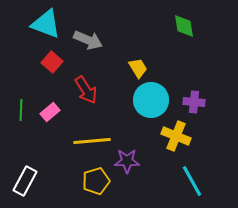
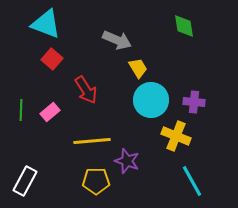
gray arrow: moved 29 px right
red square: moved 3 px up
purple star: rotated 20 degrees clockwise
yellow pentagon: rotated 16 degrees clockwise
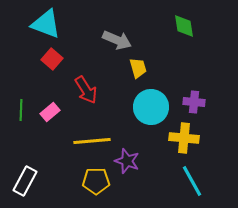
yellow trapezoid: rotated 15 degrees clockwise
cyan circle: moved 7 px down
yellow cross: moved 8 px right, 2 px down; rotated 16 degrees counterclockwise
